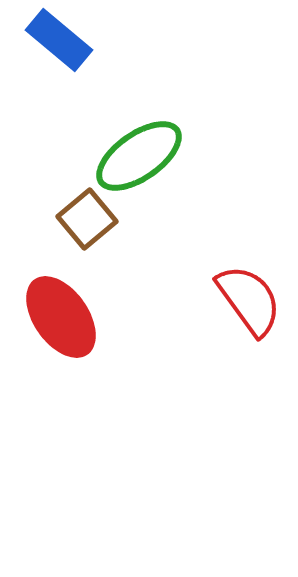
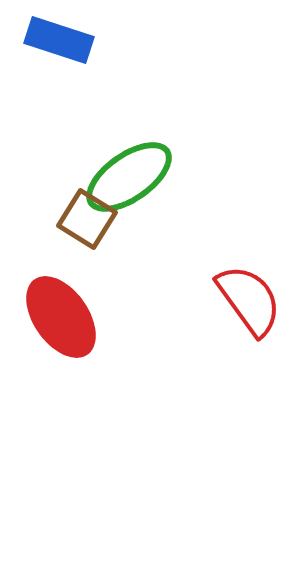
blue rectangle: rotated 22 degrees counterclockwise
green ellipse: moved 10 px left, 21 px down
brown square: rotated 18 degrees counterclockwise
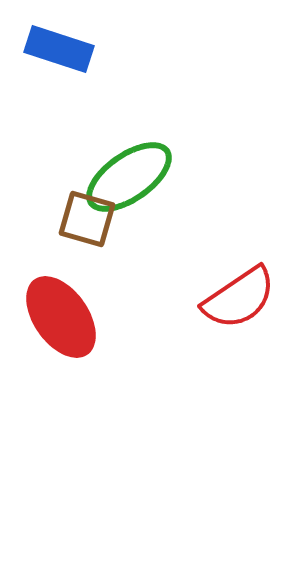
blue rectangle: moved 9 px down
brown square: rotated 16 degrees counterclockwise
red semicircle: moved 10 px left, 2 px up; rotated 92 degrees clockwise
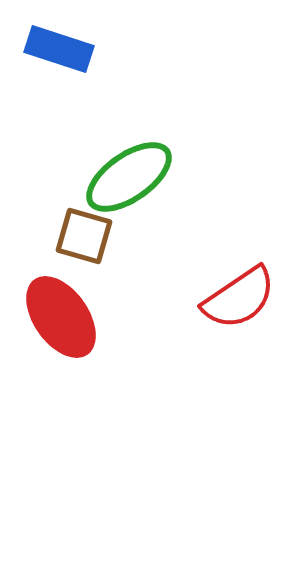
brown square: moved 3 px left, 17 px down
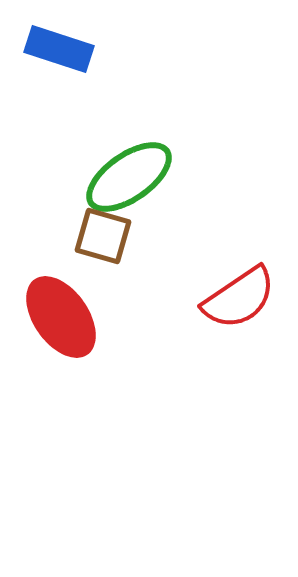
brown square: moved 19 px right
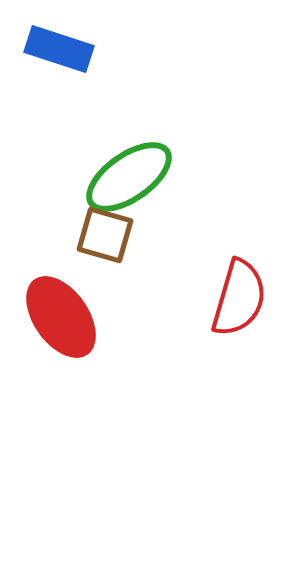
brown square: moved 2 px right, 1 px up
red semicircle: rotated 40 degrees counterclockwise
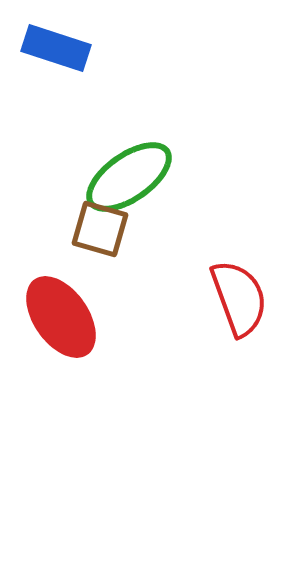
blue rectangle: moved 3 px left, 1 px up
brown square: moved 5 px left, 6 px up
red semicircle: rotated 36 degrees counterclockwise
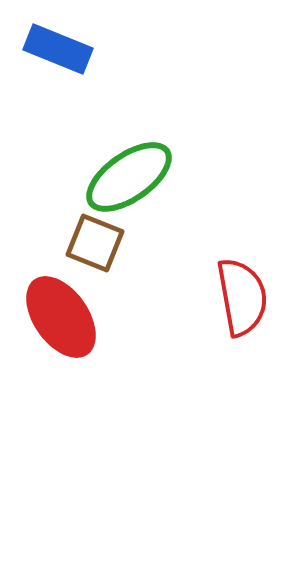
blue rectangle: moved 2 px right, 1 px down; rotated 4 degrees clockwise
brown square: moved 5 px left, 14 px down; rotated 6 degrees clockwise
red semicircle: moved 3 px right, 1 px up; rotated 10 degrees clockwise
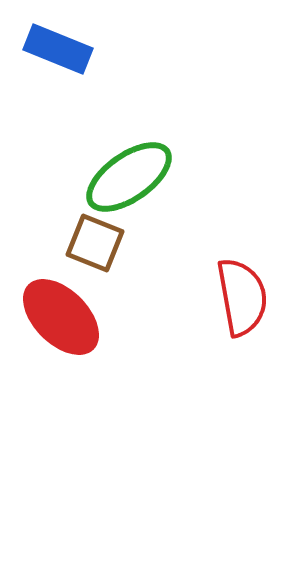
red ellipse: rotated 10 degrees counterclockwise
